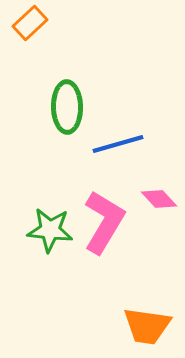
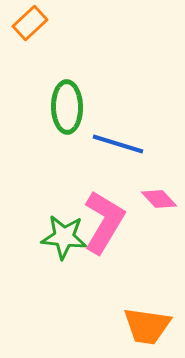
blue line: rotated 33 degrees clockwise
green star: moved 14 px right, 7 px down
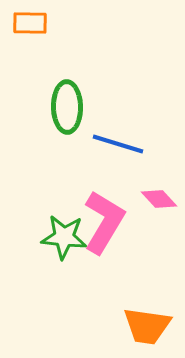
orange rectangle: rotated 44 degrees clockwise
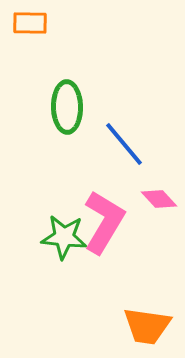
blue line: moved 6 px right; rotated 33 degrees clockwise
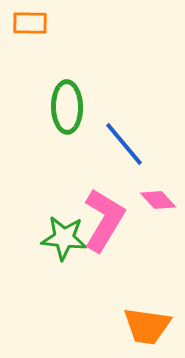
pink diamond: moved 1 px left, 1 px down
pink L-shape: moved 2 px up
green star: moved 1 px down
